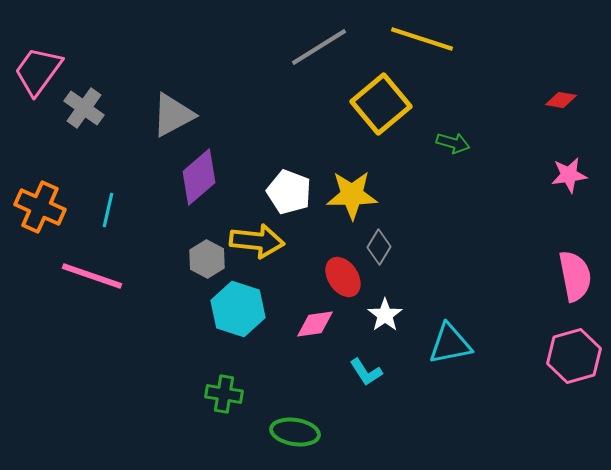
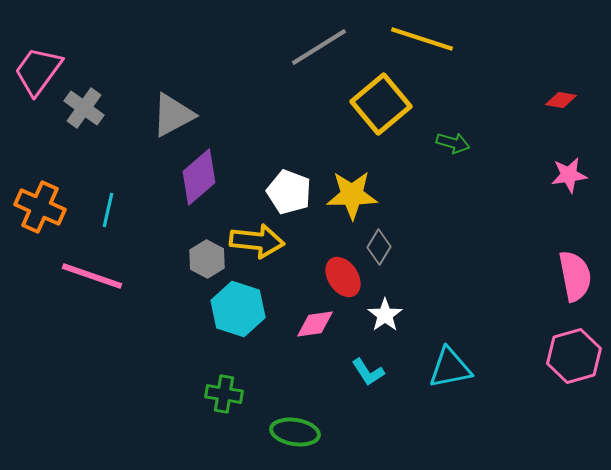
cyan triangle: moved 24 px down
cyan L-shape: moved 2 px right
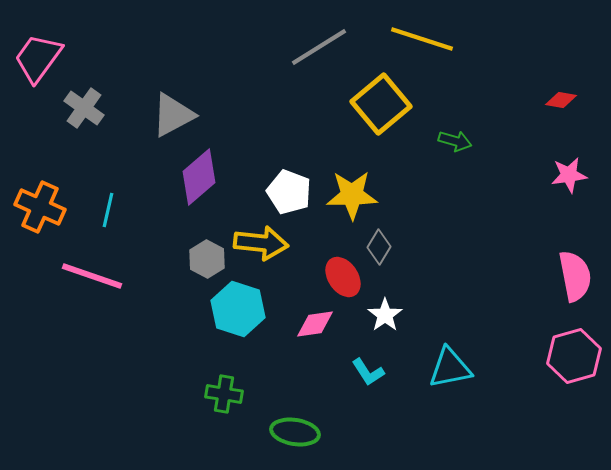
pink trapezoid: moved 13 px up
green arrow: moved 2 px right, 2 px up
yellow arrow: moved 4 px right, 2 px down
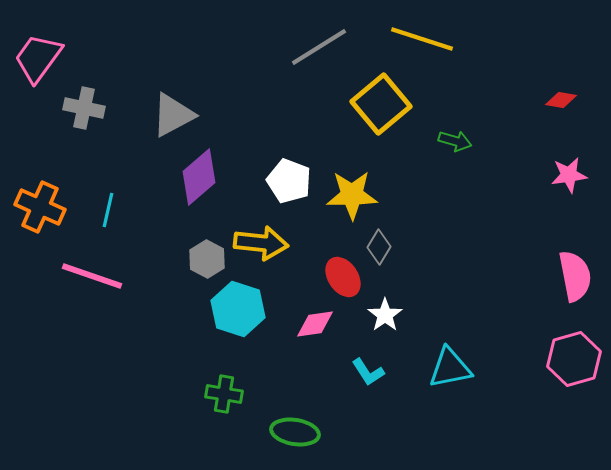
gray cross: rotated 24 degrees counterclockwise
white pentagon: moved 11 px up
pink hexagon: moved 3 px down
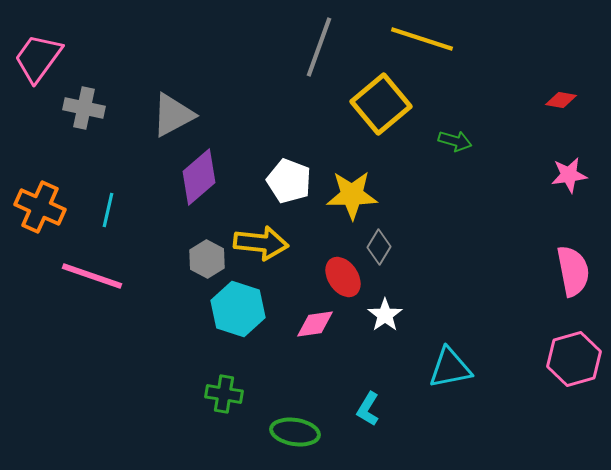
gray line: rotated 38 degrees counterclockwise
pink semicircle: moved 2 px left, 5 px up
cyan L-shape: moved 37 px down; rotated 64 degrees clockwise
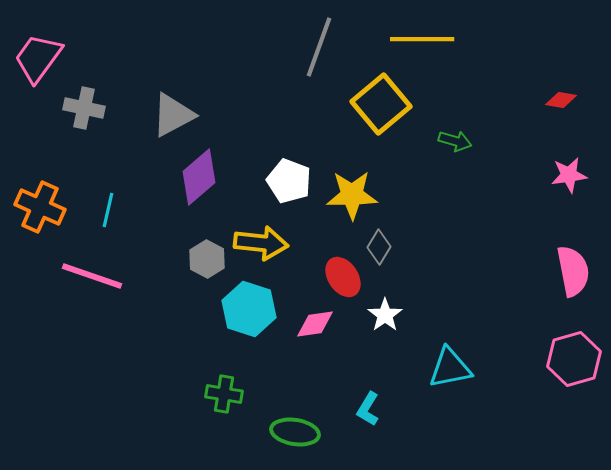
yellow line: rotated 18 degrees counterclockwise
cyan hexagon: moved 11 px right
